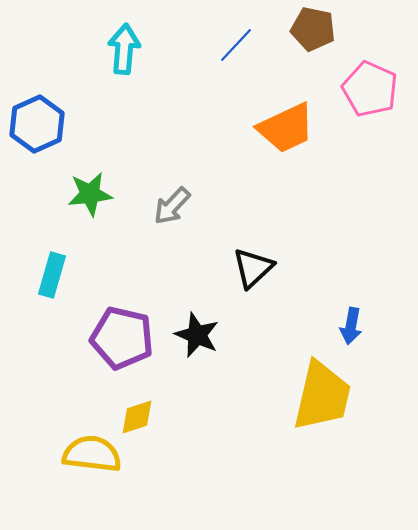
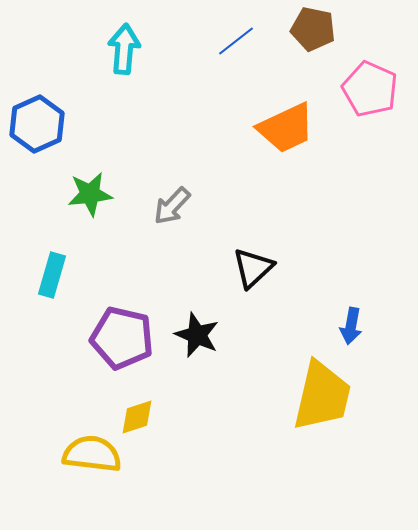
blue line: moved 4 px up; rotated 9 degrees clockwise
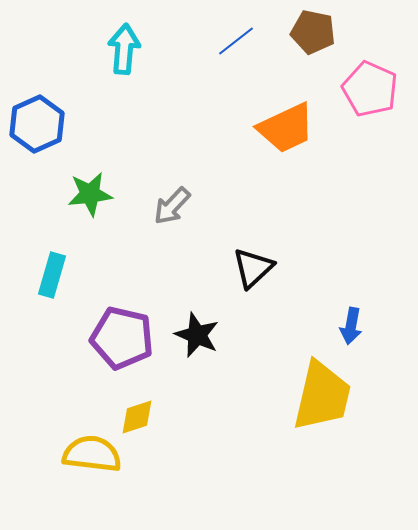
brown pentagon: moved 3 px down
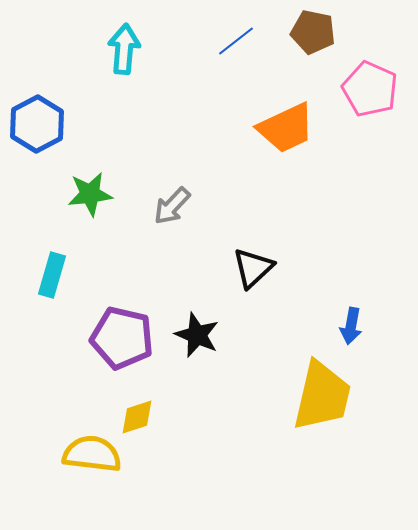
blue hexagon: rotated 4 degrees counterclockwise
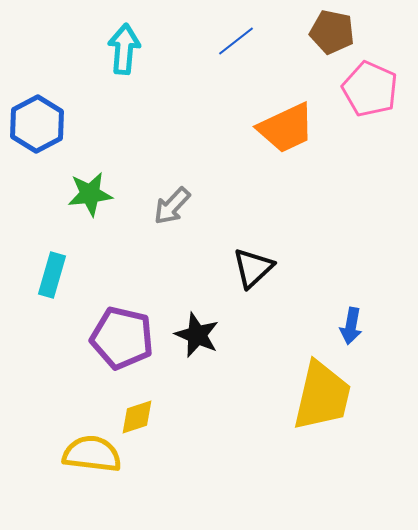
brown pentagon: moved 19 px right
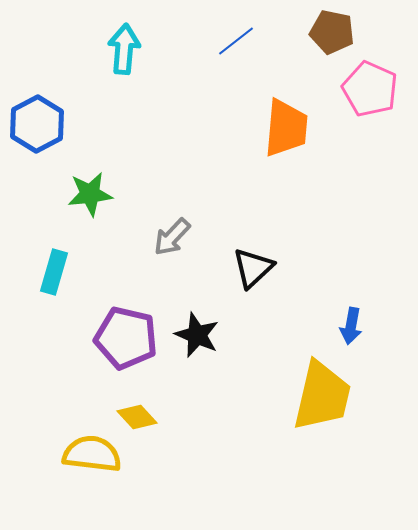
orange trapezoid: rotated 60 degrees counterclockwise
gray arrow: moved 31 px down
cyan rectangle: moved 2 px right, 3 px up
purple pentagon: moved 4 px right
yellow diamond: rotated 66 degrees clockwise
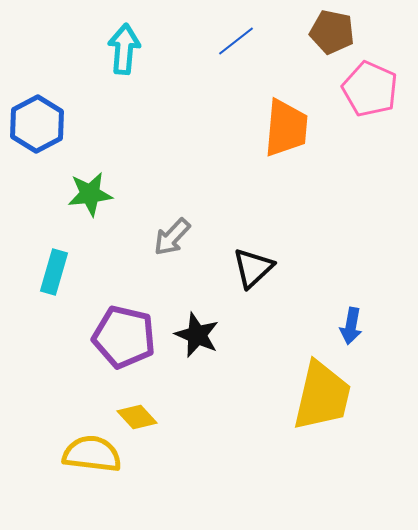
purple pentagon: moved 2 px left, 1 px up
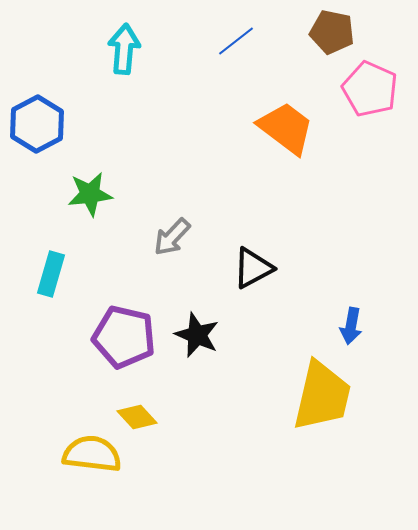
orange trapezoid: rotated 58 degrees counterclockwise
black triangle: rotated 15 degrees clockwise
cyan rectangle: moved 3 px left, 2 px down
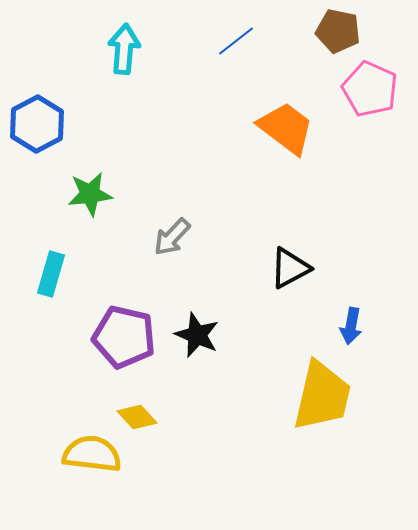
brown pentagon: moved 6 px right, 1 px up
black triangle: moved 37 px right
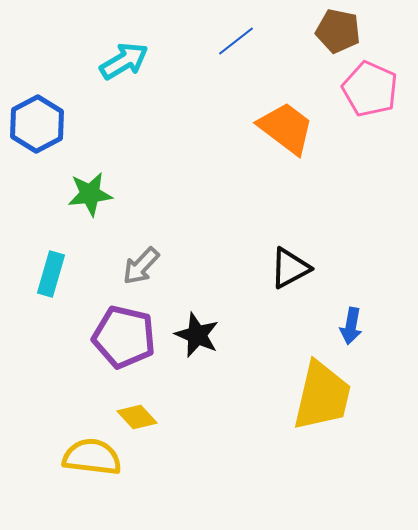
cyan arrow: moved 12 px down; rotated 54 degrees clockwise
gray arrow: moved 31 px left, 29 px down
yellow semicircle: moved 3 px down
